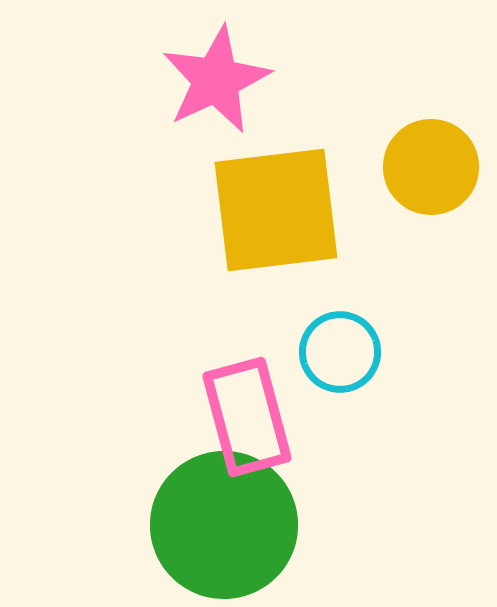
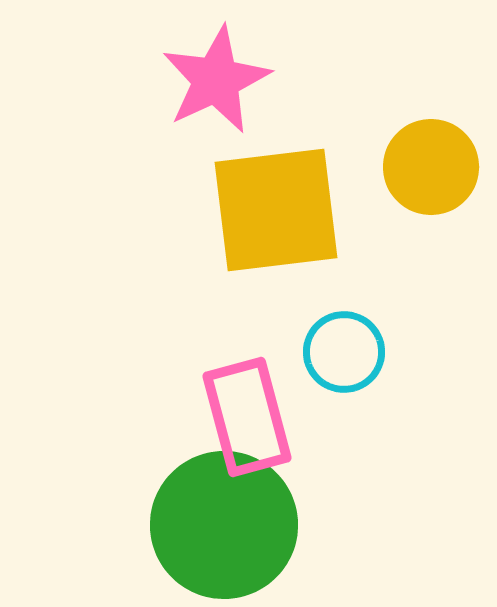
cyan circle: moved 4 px right
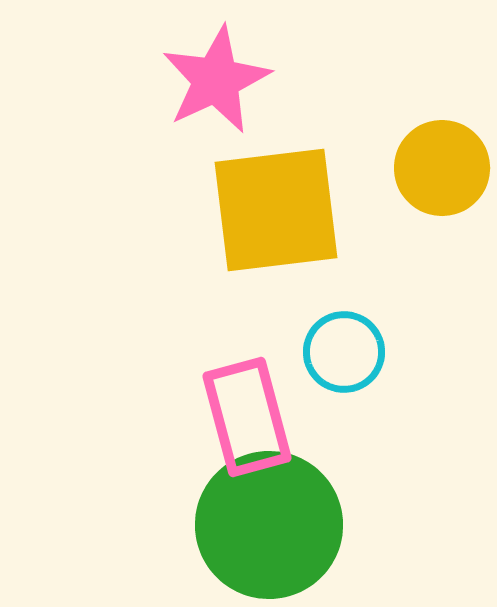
yellow circle: moved 11 px right, 1 px down
green circle: moved 45 px right
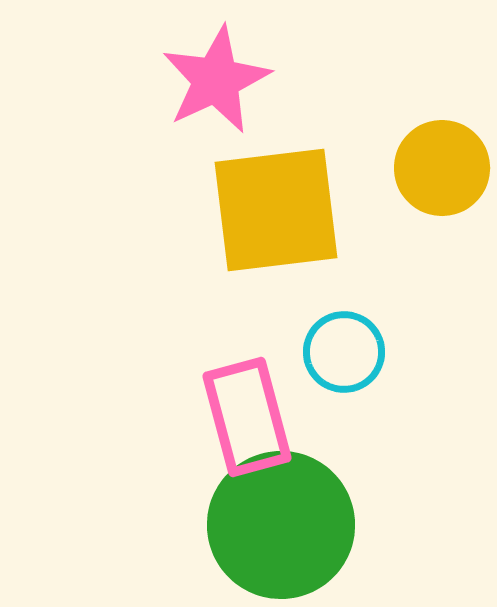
green circle: moved 12 px right
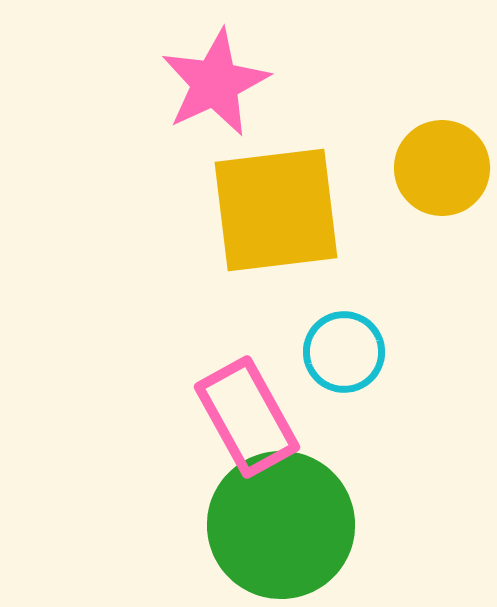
pink star: moved 1 px left, 3 px down
pink rectangle: rotated 14 degrees counterclockwise
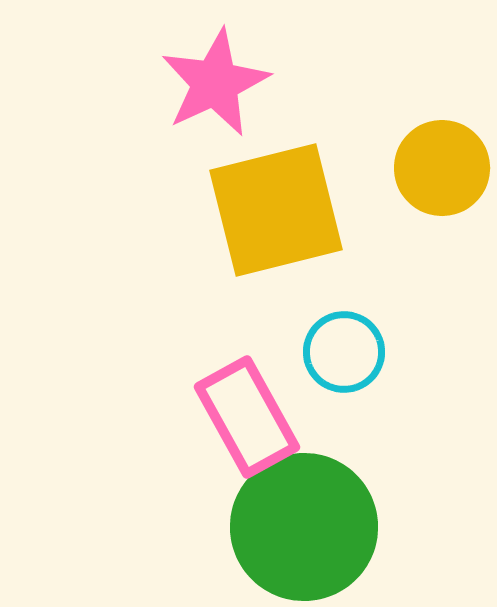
yellow square: rotated 7 degrees counterclockwise
green circle: moved 23 px right, 2 px down
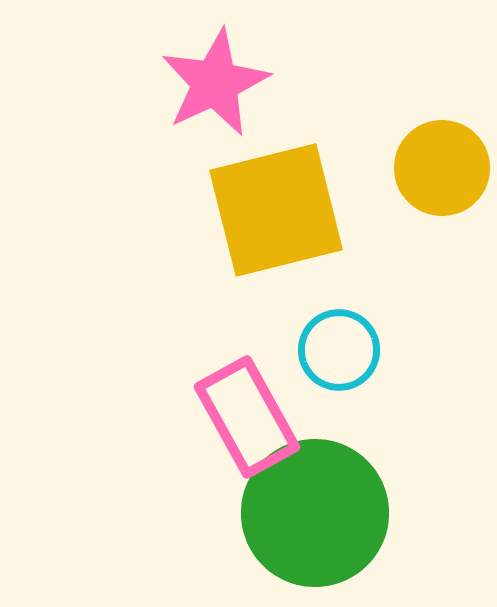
cyan circle: moved 5 px left, 2 px up
green circle: moved 11 px right, 14 px up
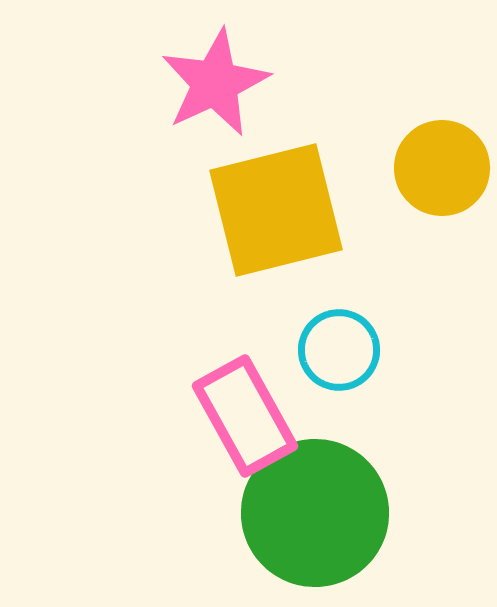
pink rectangle: moved 2 px left, 1 px up
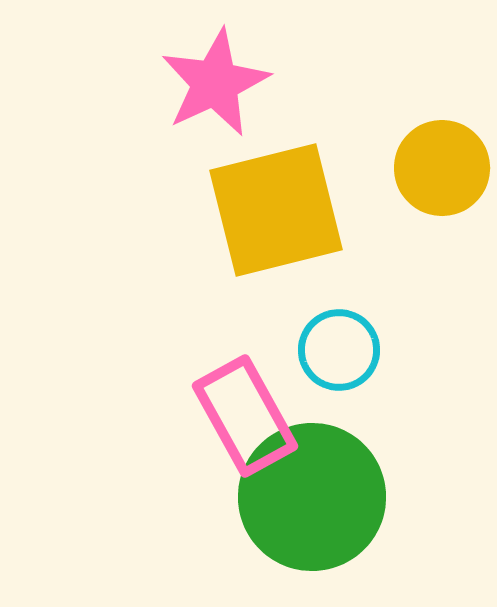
green circle: moved 3 px left, 16 px up
